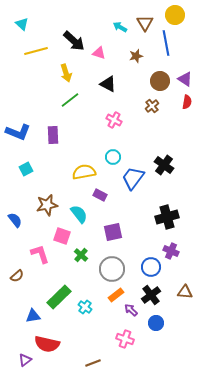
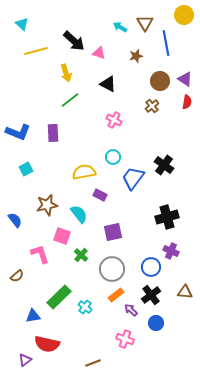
yellow circle at (175, 15): moved 9 px right
purple rectangle at (53, 135): moved 2 px up
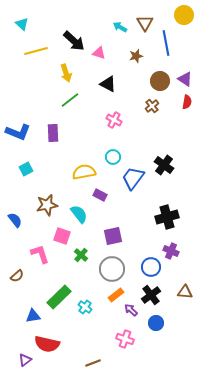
purple square at (113, 232): moved 4 px down
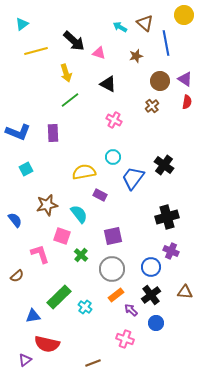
brown triangle at (145, 23): rotated 18 degrees counterclockwise
cyan triangle at (22, 24): rotated 40 degrees clockwise
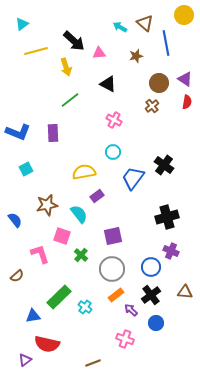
pink triangle at (99, 53): rotated 24 degrees counterclockwise
yellow arrow at (66, 73): moved 6 px up
brown circle at (160, 81): moved 1 px left, 2 px down
cyan circle at (113, 157): moved 5 px up
purple rectangle at (100, 195): moved 3 px left, 1 px down; rotated 64 degrees counterclockwise
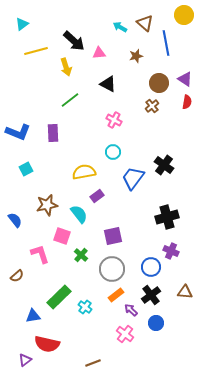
pink cross at (125, 339): moved 5 px up; rotated 18 degrees clockwise
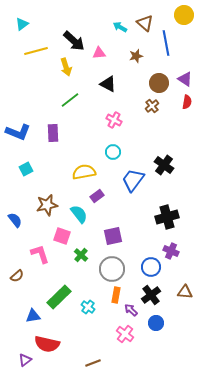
blue trapezoid at (133, 178): moved 2 px down
orange rectangle at (116, 295): rotated 42 degrees counterclockwise
cyan cross at (85, 307): moved 3 px right
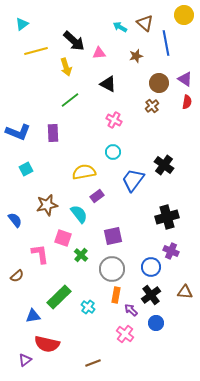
pink square at (62, 236): moved 1 px right, 2 px down
pink L-shape at (40, 254): rotated 10 degrees clockwise
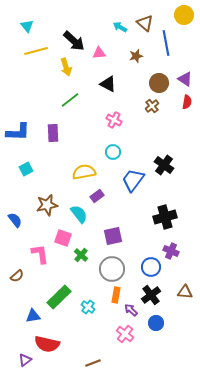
cyan triangle at (22, 24): moved 5 px right, 2 px down; rotated 32 degrees counterclockwise
blue L-shape at (18, 132): rotated 20 degrees counterclockwise
black cross at (167, 217): moved 2 px left
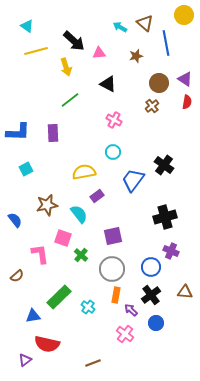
cyan triangle at (27, 26): rotated 16 degrees counterclockwise
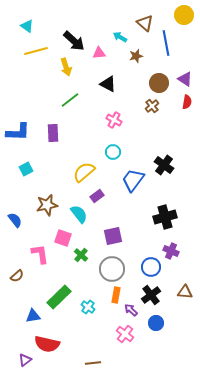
cyan arrow at (120, 27): moved 10 px down
yellow semicircle at (84, 172): rotated 30 degrees counterclockwise
brown line at (93, 363): rotated 14 degrees clockwise
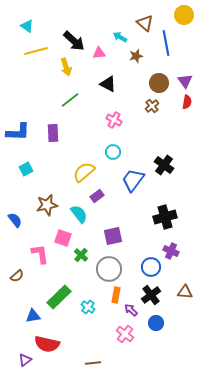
purple triangle at (185, 79): moved 2 px down; rotated 21 degrees clockwise
gray circle at (112, 269): moved 3 px left
